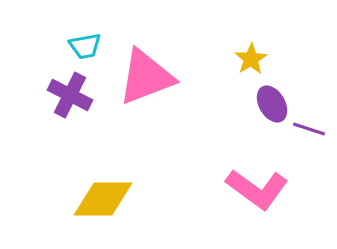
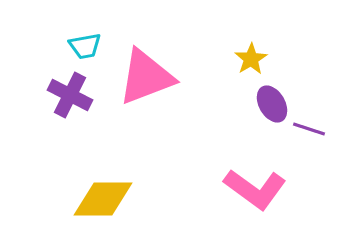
pink L-shape: moved 2 px left
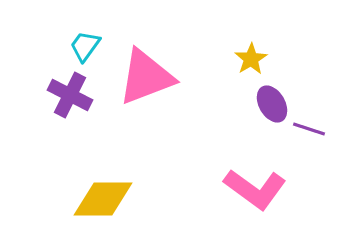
cyan trapezoid: rotated 136 degrees clockwise
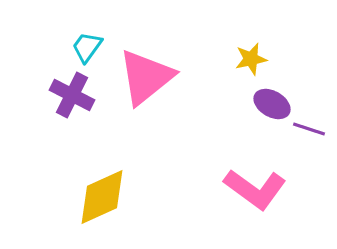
cyan trapezoid: moved 2 px right, 1 px down
yellow star: rotated 20 degrees clockwise
pink triangle: rotated 18 degrees counterclockwise
purple cross: moved 2 px right
purple ellipse: rotated 30 degrees counterclockwise
yellow diamond: moved 1 px left, 2 px up; rotated 24 degrees counterclockwise
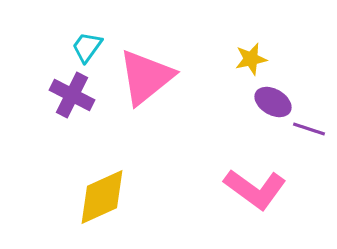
purple ellipse: moved 1 px right, 2 px up
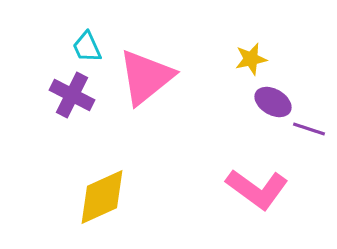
cyan trapezoid: rotated 60 degrees counterclockwise
pink L-shape: moved 2 px right
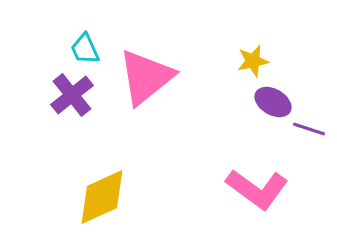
cyan trapezoid: moved 2 px left, 2 px down
yellow star: moved 2 px right, 2 px down
purple cross: rotated 24 degrees clockwise
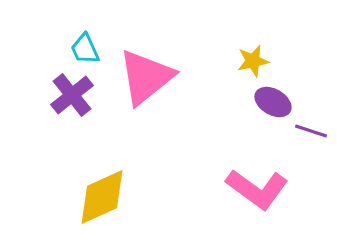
purple line: moved 2 px right, 2 px down
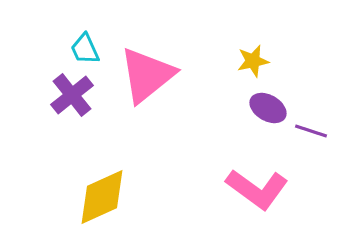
pink triangle: moved 1 px right, 2 px up
purple ellipse: moved 5 px left, 6 px down
